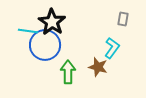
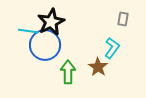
black star: moved 1 px left; rotated 12 degrees clockwise
brown star: rotated 18 degrees clockwise
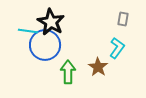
black star: rotated 16 degrees counterclockwise
cyan L-shape: moved 5 px right
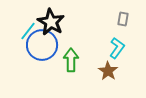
cyan line: rotated 60 degrees counterclockwise
blue circle: moved 3 px left
brown star: moved 10 px right, 4 px down
green arrow: moved 3 px right, 12 px up
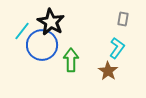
cyan line: moved 6 px left
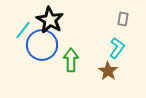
black star: moved 1 px left, 2 px up
cyan line: moved 1 px right, 1 px up
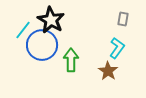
black star: moved 1 px right
